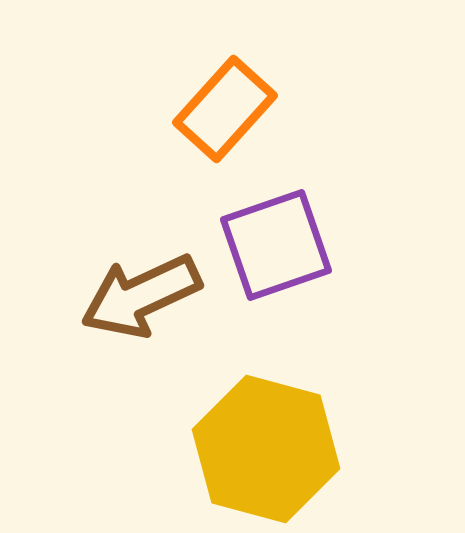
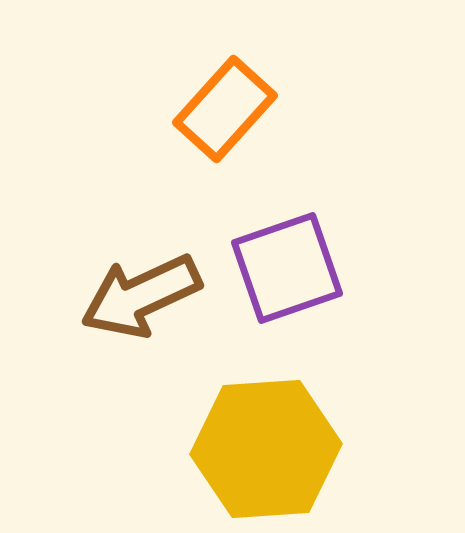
purple square: moved 11 px right, 23 px down
yellow hexagon: rotated 19 degrees counterclockwise
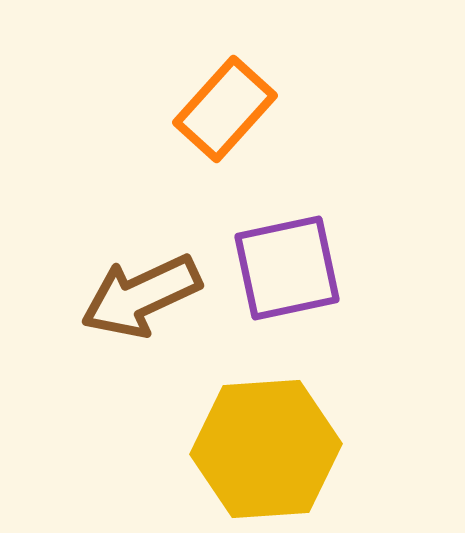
purple square: rotated 7 degrees clockwise
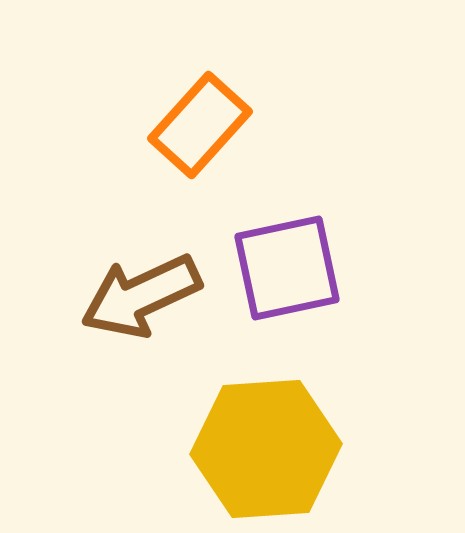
orange rectangle: moved 25 px left, 16 px down
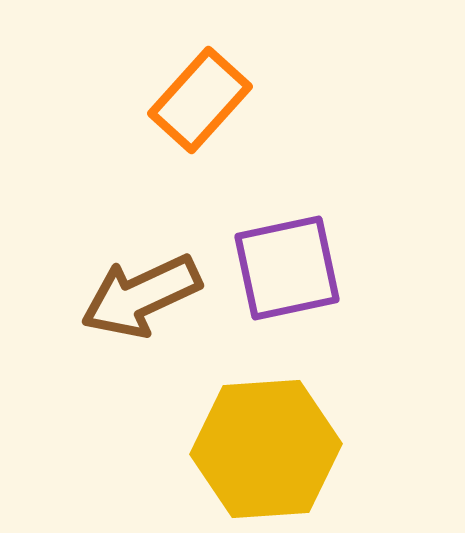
orange rectangle: moved 25 px up
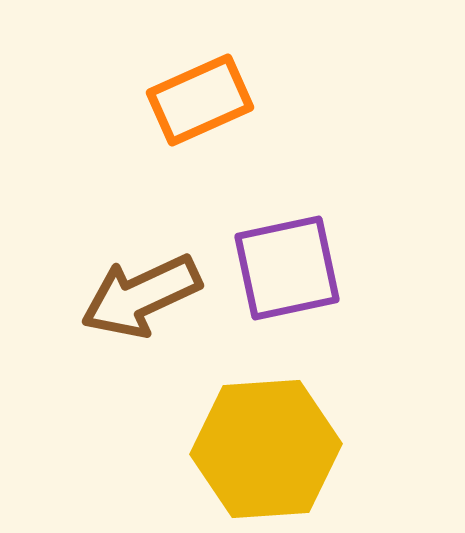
orange rectangle: rotated 24 degrees clockwise
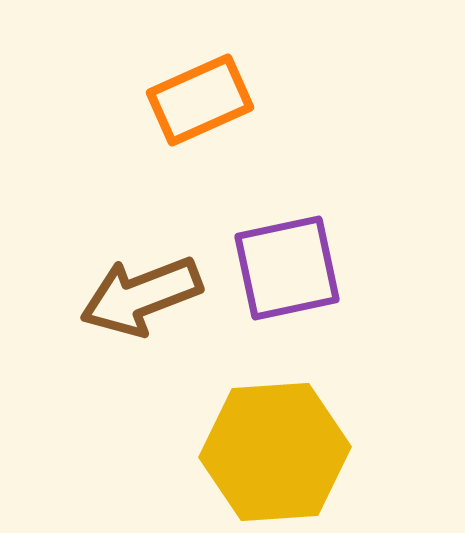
brown arrow: rotated 4 degrees clockwise
yellow hexagon: moved 9 px right, 3 px down
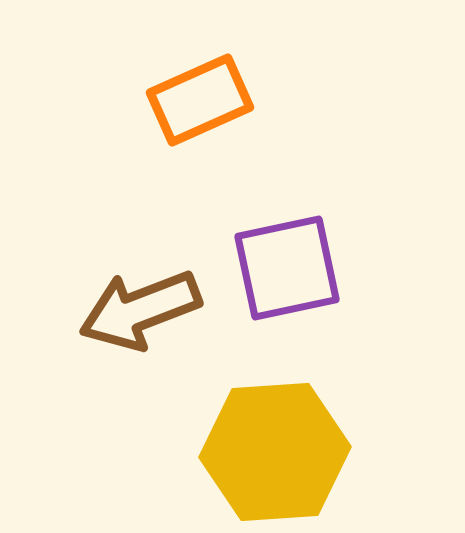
brown arrow: moved 1 px left, 14 px down
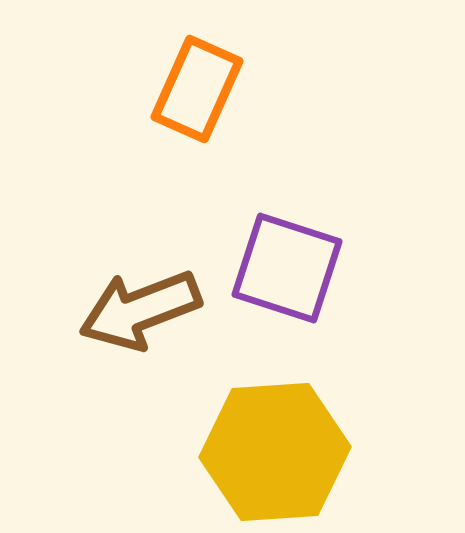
orange rectangle: moved 3 px left, 11 px up; rotated 42 degrees counterclockwise
purple square: rotated 30 degrees clockwise
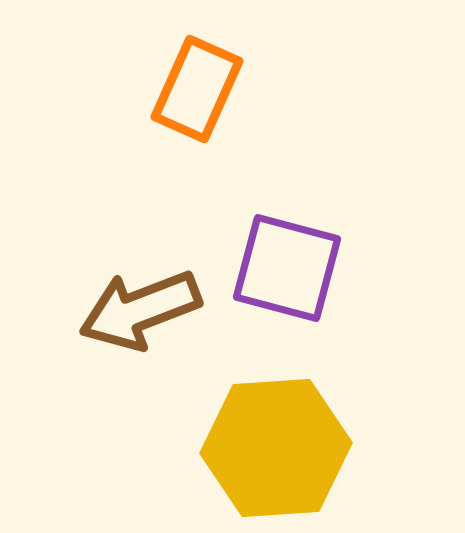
purple square: rotated 3 degrees counterclockwise
yellow hexagon: moved 1 px right, 4 px up
